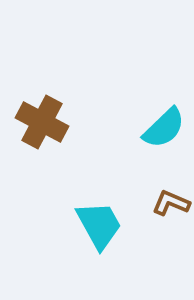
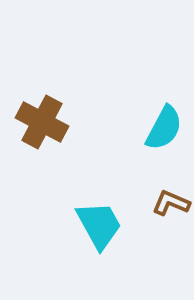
cyan semicircle: rotated 18 degrees counterclockwise
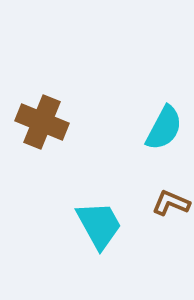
brown cross: rotated 6 degrees counterclockwise
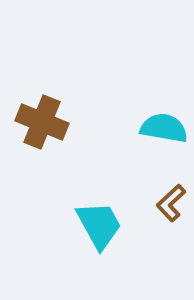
cyan semicircle: rotated 108 degrees counterclockwise
brown L-shape: rotated 66 degrees counterclockwise
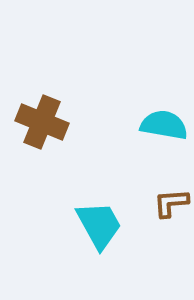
cyan semicircle: moved 3 px up
brown L-shape: rotated 39 degrees clockwise
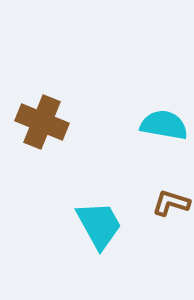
brown L-shape: rotated 21 degrees clockwise
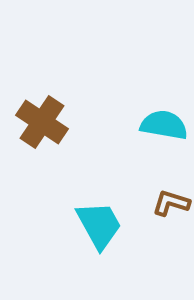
brown cross: rotated 12 degrees clockwise
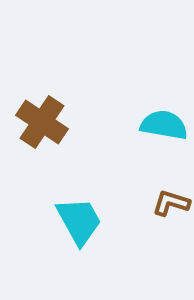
cyan trapezoid: moved 20 px left, 4 px up
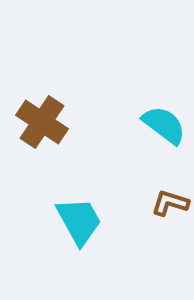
cyan semicircle: rotated 27 degrees clockwise
brown L-shape: moved 1 px left
